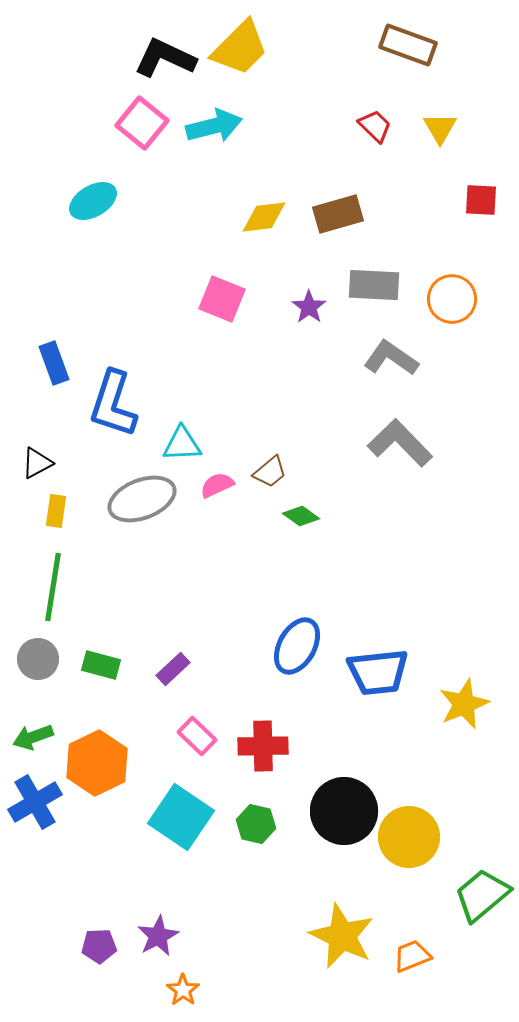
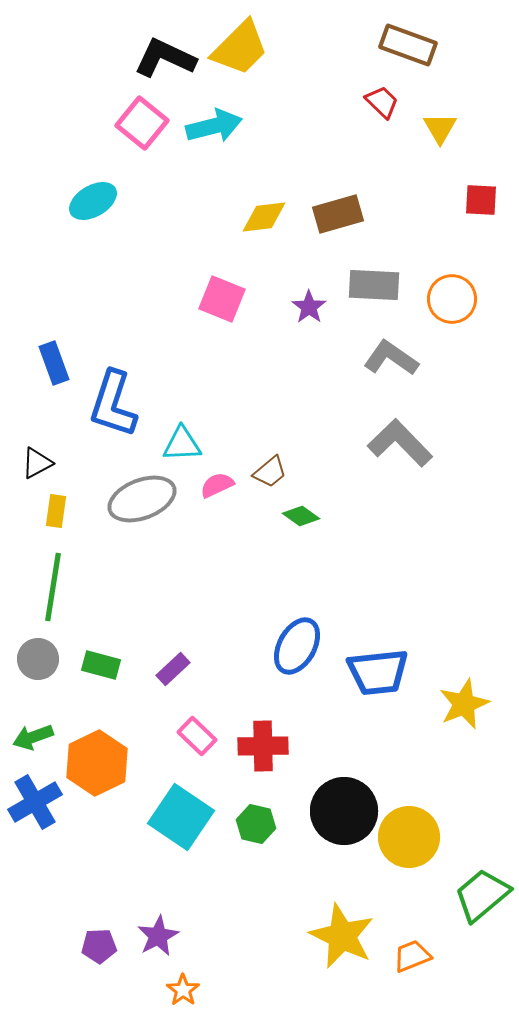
red trapezoid at (375, 126): moved 7 px right, 24 px up
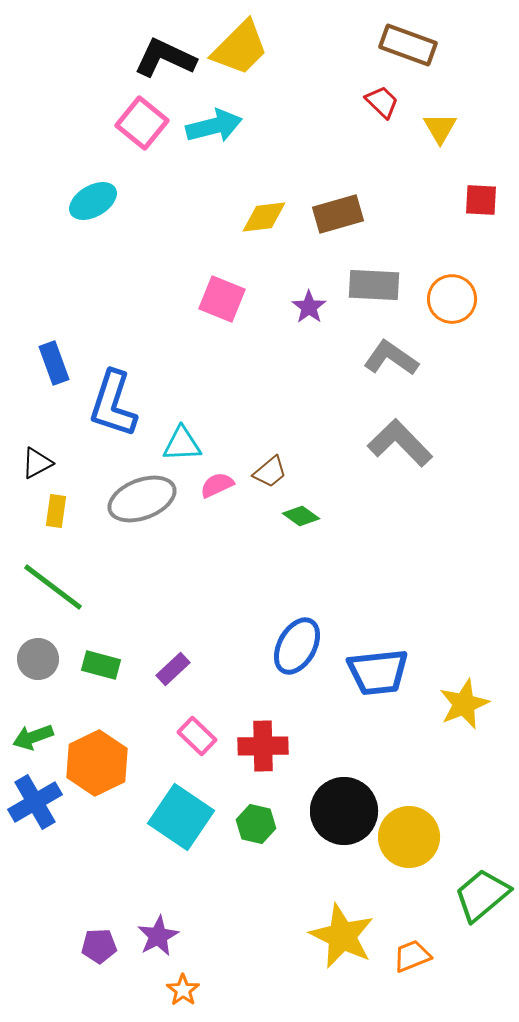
green line at (53, 587): rotated 62 degrees counterclockwise
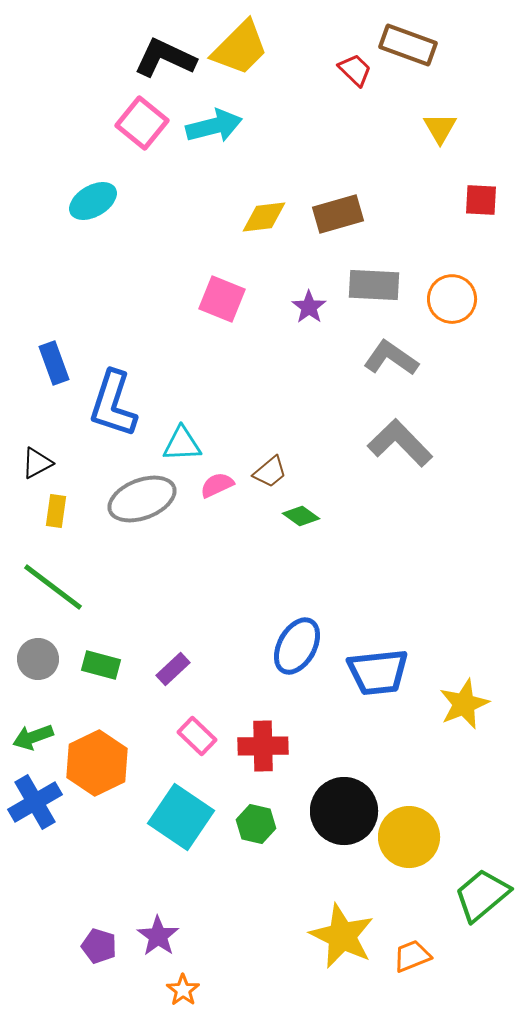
red trapezoid at (382, 102): moved 27 px left, 32 px up
purple star at (158, 936): rotated 9 degrees counterclockwise
purple pentagon at (99, 946): rotated 20 degrees clockwise
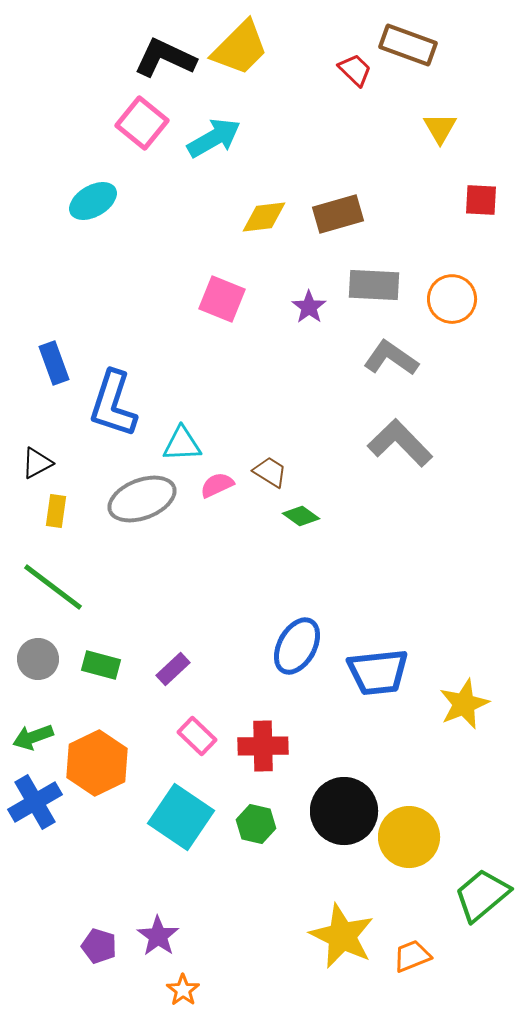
cyan arrow at (214, 126): moved 12 px down; rotated 16 degrees counterclockwise
brown trapezoid at (270, 472): rotated 108 degrees counterclockwise
